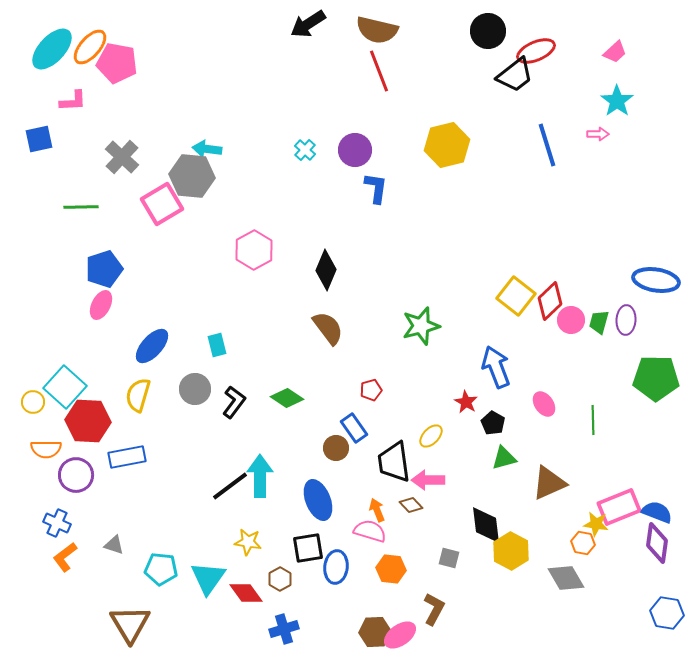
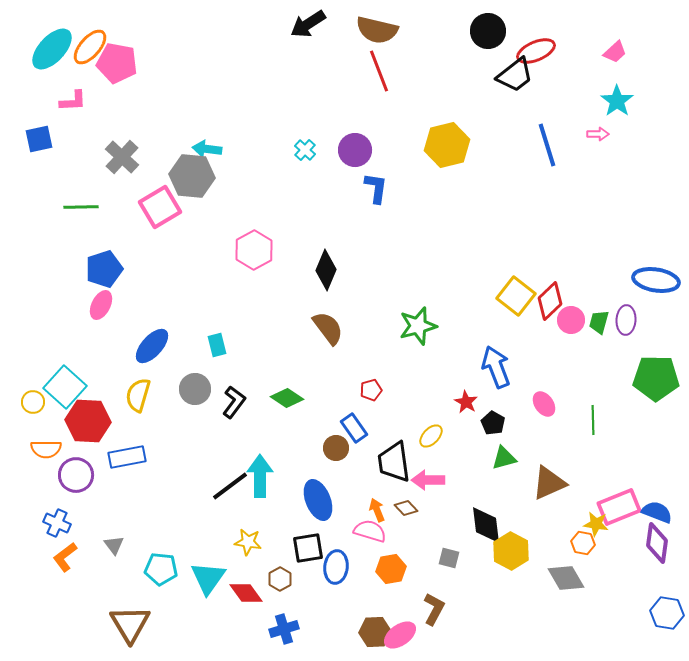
pink square at (162, 204): moved 2 px left, 3 px down
green star at (421, 326): moved 3 px left
brown diamond at (411, 505): moved 5 px left, 3 px down
gray triangle at (114, 545): rotated 35 degrees clockwise
orange hexagon at (391, 569): rotated 16 degrees counterclockwise
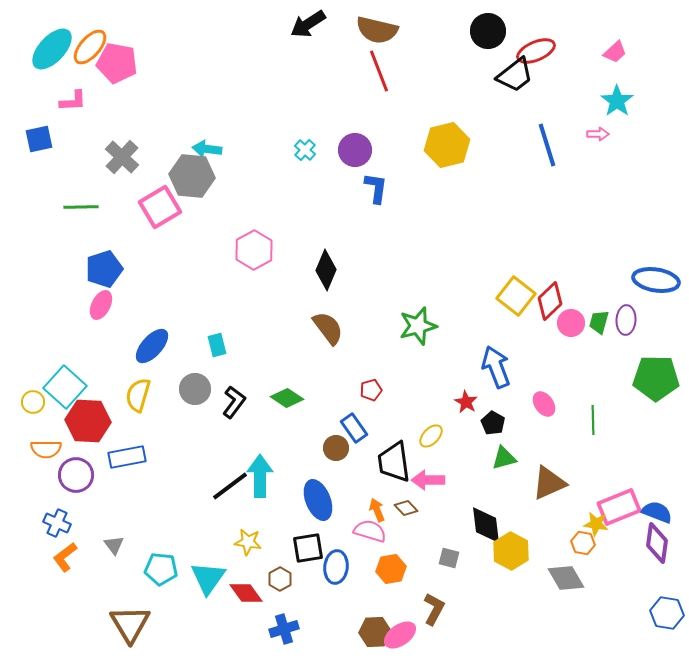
pink circle at (571, 320): moved 3 px down
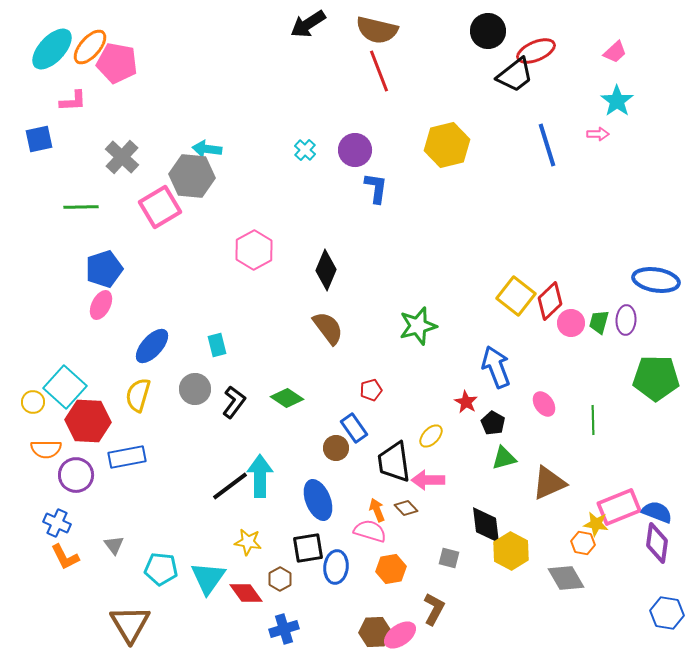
orange L-shape at (65, 557): rotated 80 degrees counterclockwise
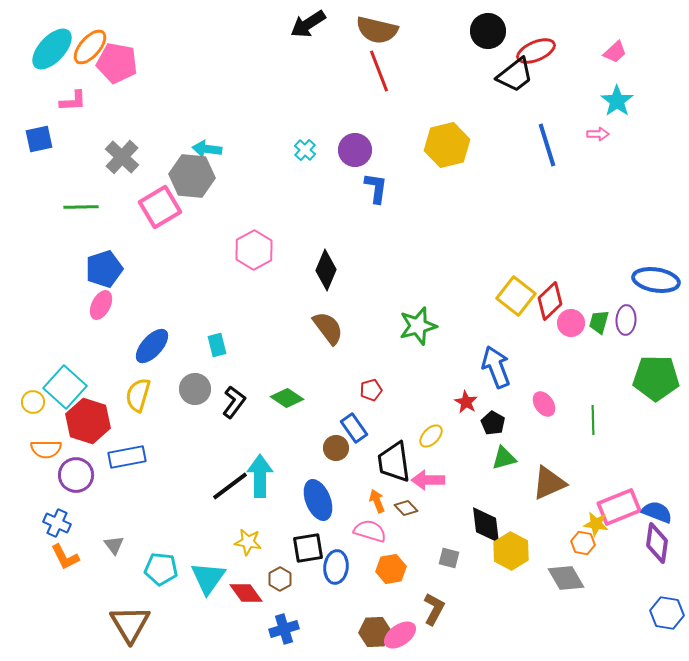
red hexagon at (88, 421): rotated 15 degrees clockwise
orange arrow at (377, 510): moved 9 px up
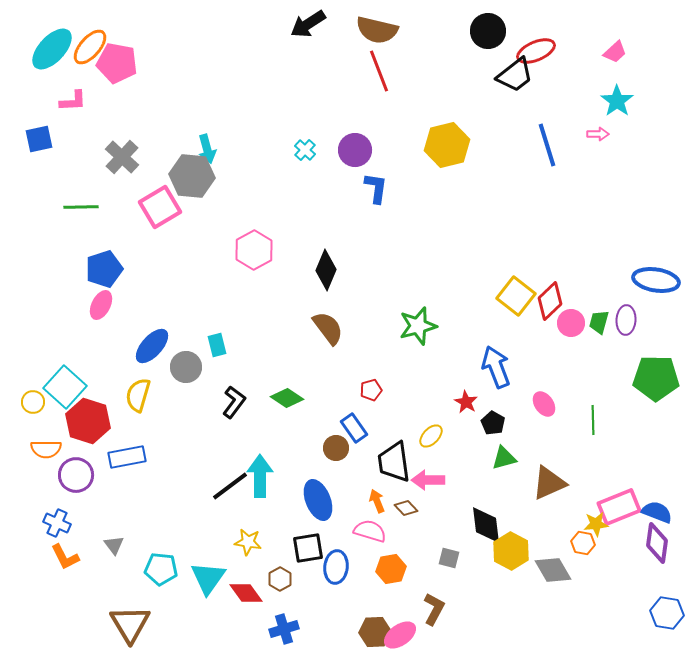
cyan arrow at (207, 149): rotated 112 degrees counterclockwise
gray circle at (195, 389): moved 9 px left, 22 px up
yellow star at (596, 524): rotated 15 degrees counterclockwise
gray diamond at (566, 578): moved 13 px left, 8 px up
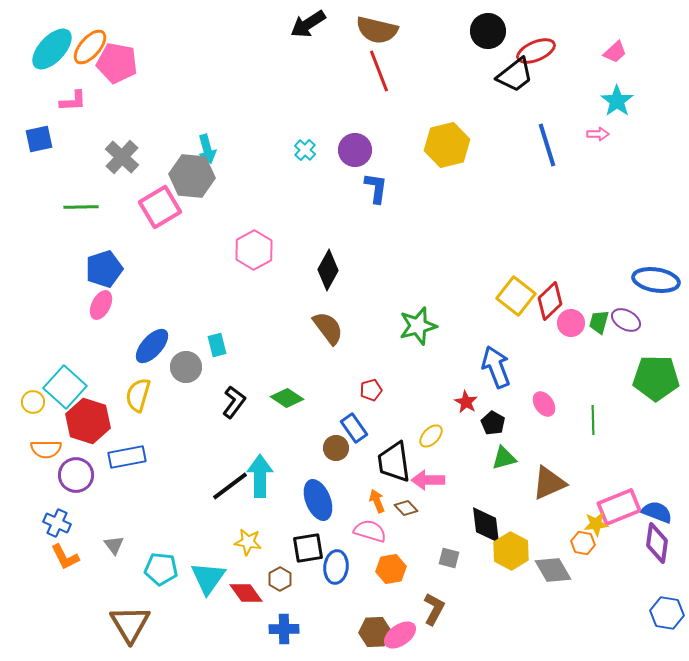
black diamond at (326, 270): moved 2 px right; rotated 6 degrees clockwise
purple ellipse at (626, 320): rotated 64 degrees counterclockwise
blue cross at (284, 629): rotated 16 degrees clockwise
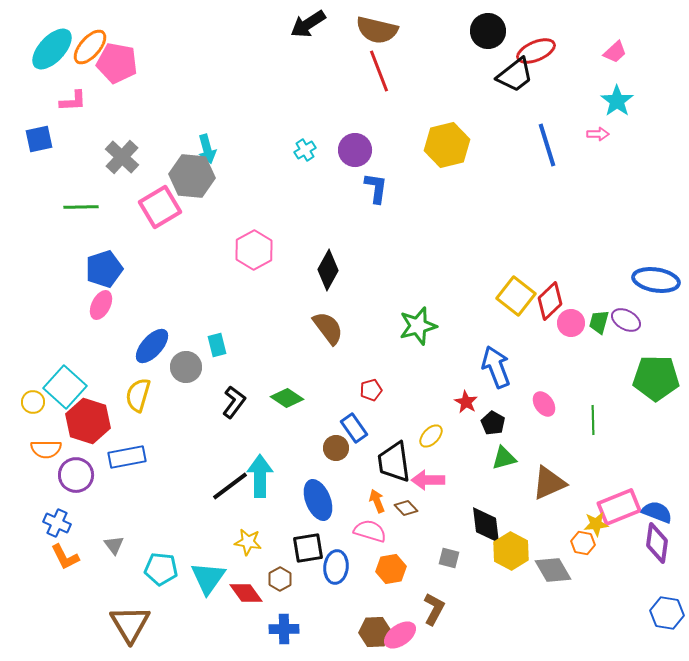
cyan cross at (305, 150): rotated 15 degrees clockwise
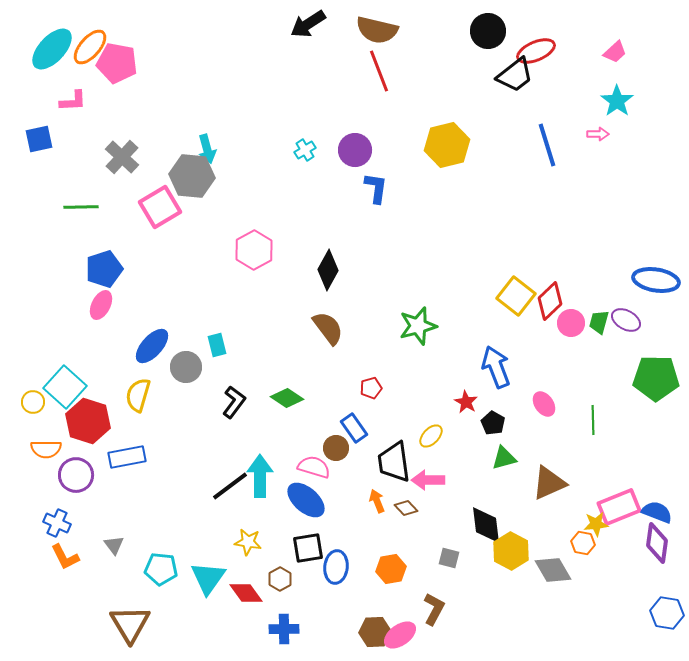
red pentagon at (371, 390): moved 2 px up
blue ellipse at (318, 500): moved 12 px left; rotated 27 degrees counterclockwise
pink semicircle at (370, 531): moved 56 px left, 64 px up
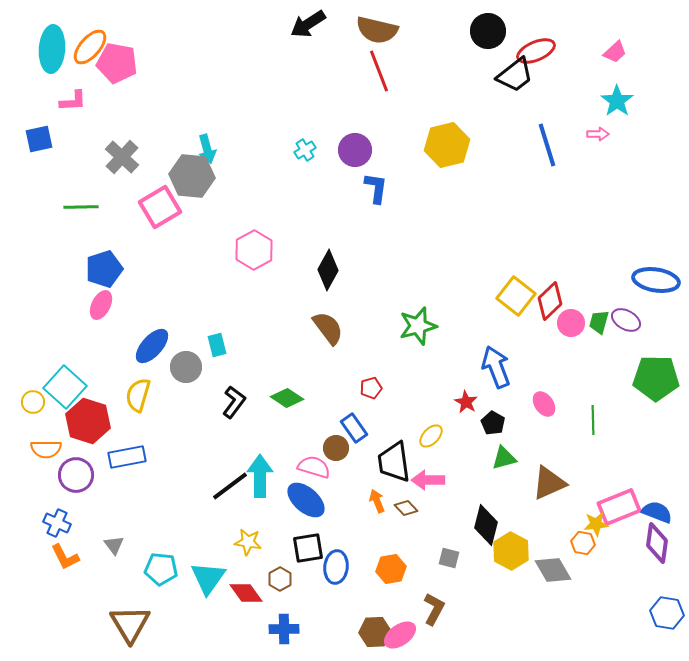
cyan ellipse at (52, 49): rotated 39 degrees counterclockwise
black diamond at (486, 525): rotated 21 degrees clockwise
